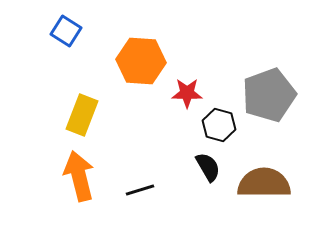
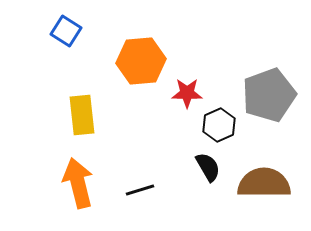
orange hexagon: rotated 9 degrees counterclockwise
yellow rectangle: rotated 27 degrees counterclockwise
black hexagon: rotated 20 degrees clockwise
orange arrow: moved 1 px left, 7 px down
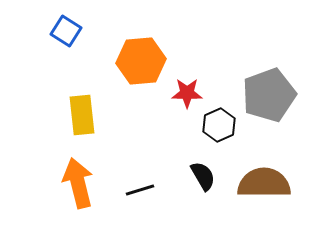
black semicircle: moved 5 px left, 9 px down
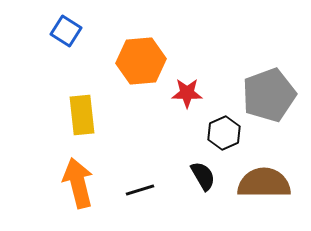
black hexagon: moved 5 px right, 8 px down
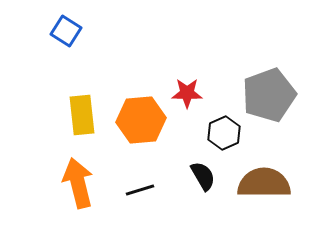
orange hexagon: moved 59 px down
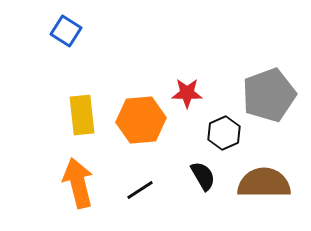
black line: rotated 16 degrees counterclockwise
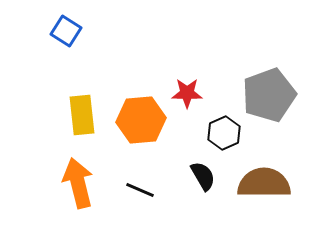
black line: rotated 56 degrees clockwise
